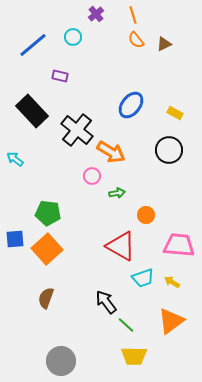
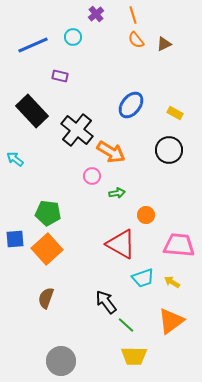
blue line: rotated 16 degrees clockwise
red triangle: moved 2 px up
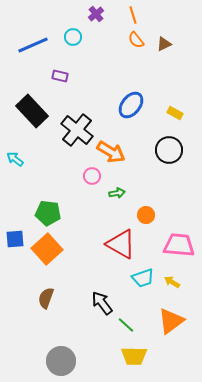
black arrow: moved 4 px left, 1 px down
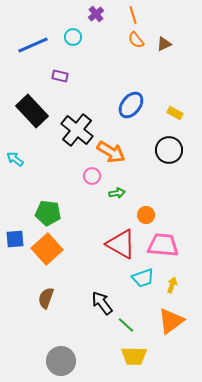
pink trapezoid: moved 16 px left
yellow arrow: moved 3 px down; rotated 77 degrees clockwise
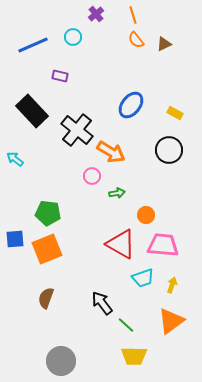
orange square: rotated 20 degrees clockwise
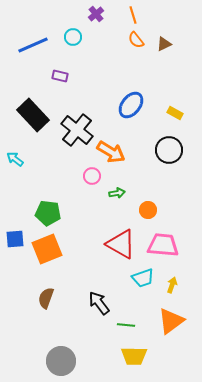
black rectangle: moved 1 px right, 4 px down
orange circle: moved 2 px right, 5 px up
black arrow: moved 3 px left
green line: rotated 36 degrees counterclockwise
